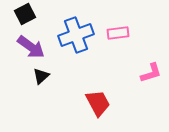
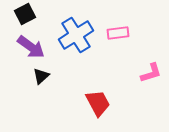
blue cross: rotated 12 degrees counterclockwise
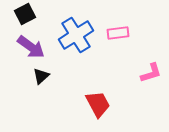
red trapezoid: moved 1 px down
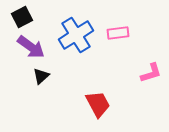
black square: moved 3 px left, 3 px down
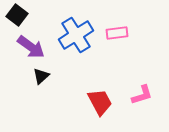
black square: moved 5 px left, 2 px up; rotated 25 degrees counterclockwise
pink rectangle: moved 1 px left
pink L-shape: moved 9 px left, 22 px down
red trapezoid: moved 2 px right, 2 px up
